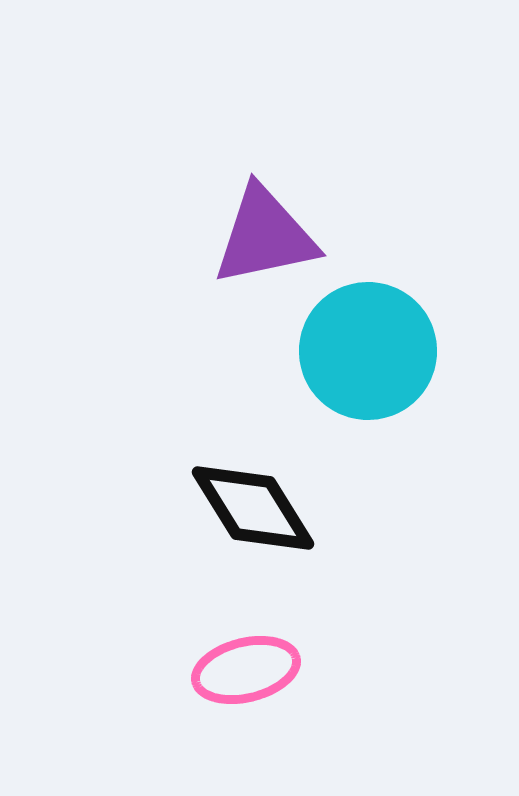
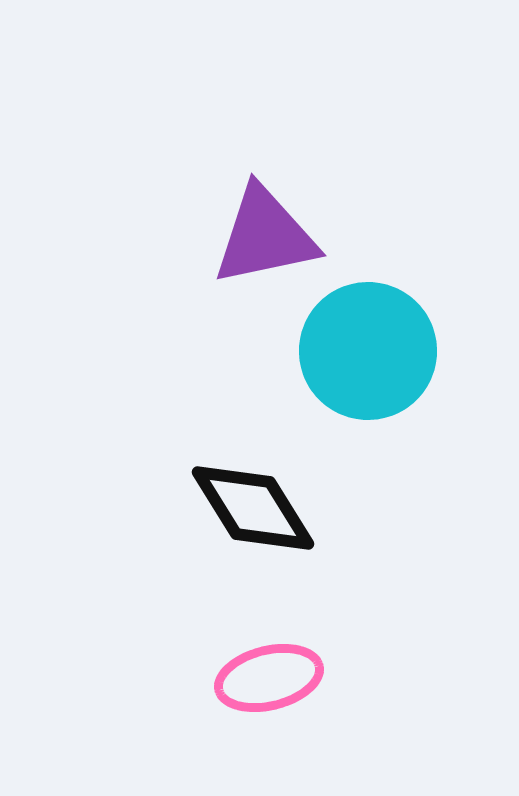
pink ellipse: moved 23 px right, 8 px down
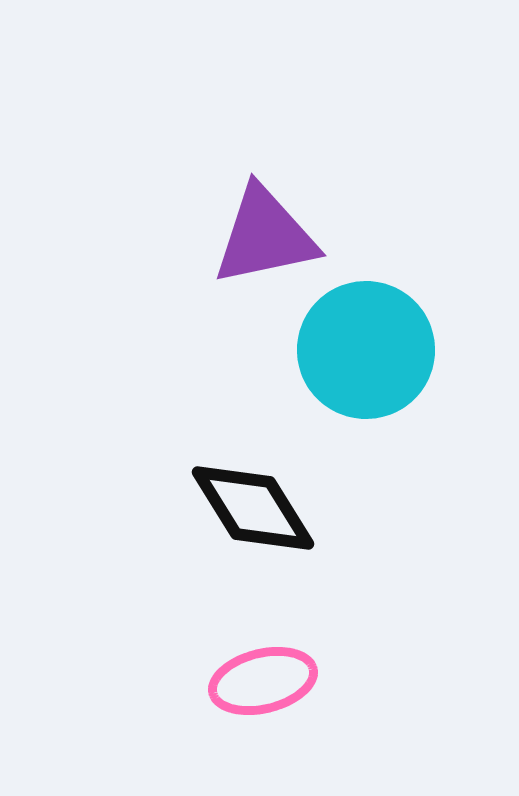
cyan circle: moved 2 px left, 1 px up
pink ellipse: moved 6 px left, 3 px down
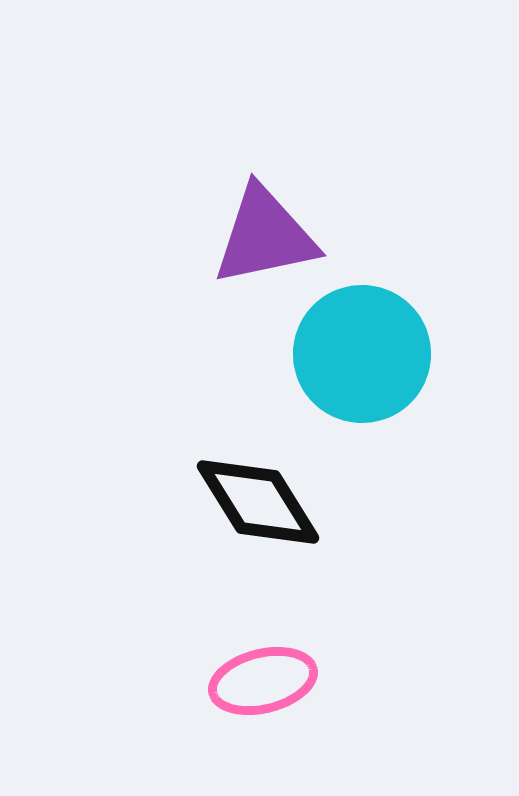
cyan circle: moved 4 px left, 4 px down
black diamond: moved 5 px right, 6 px up
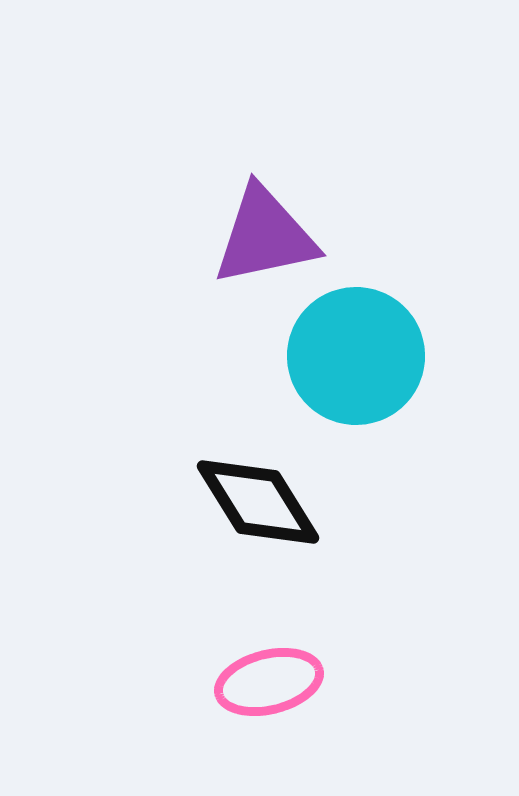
cyan circle: moved 6 px left, 2 px down
pink ellipse: moved 6 px right, 1 px down
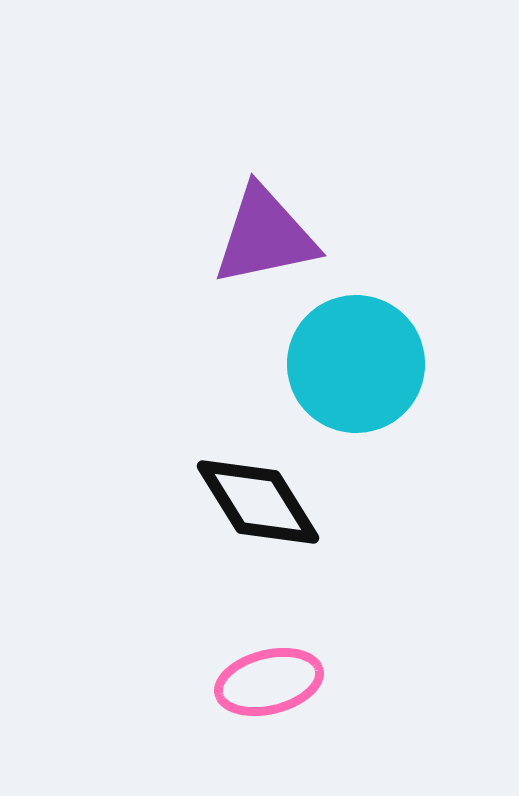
cyan circle: moved 8 px down
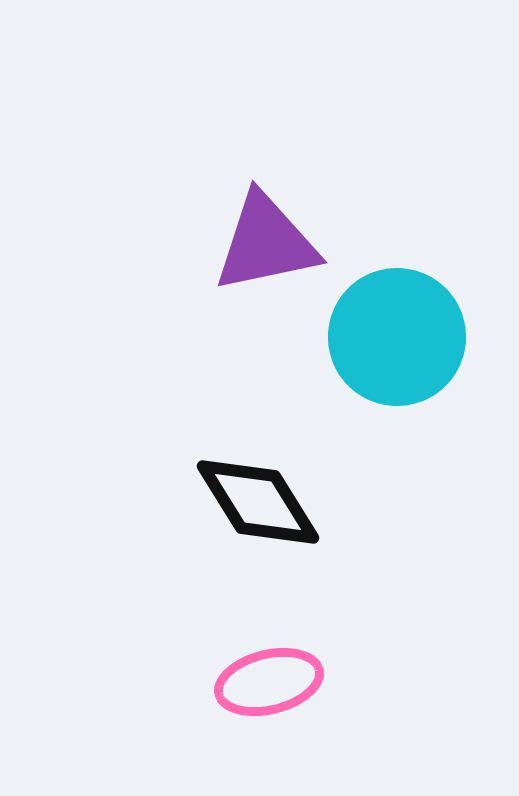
purple triangle: moved 1 px right, 7 px down
cyan circle: moved 41 px right, 27 px up
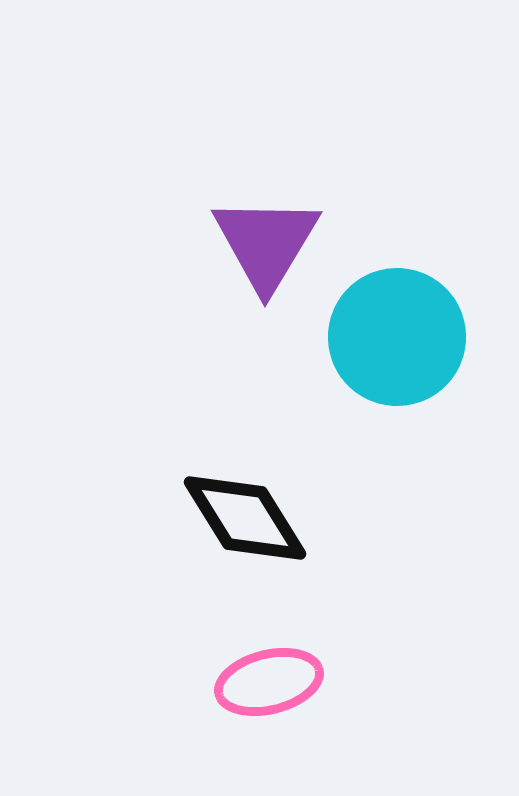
purple triangle: rotated 47 degrees counterclockwise
black diamond: moved 13 px left, 16 px down
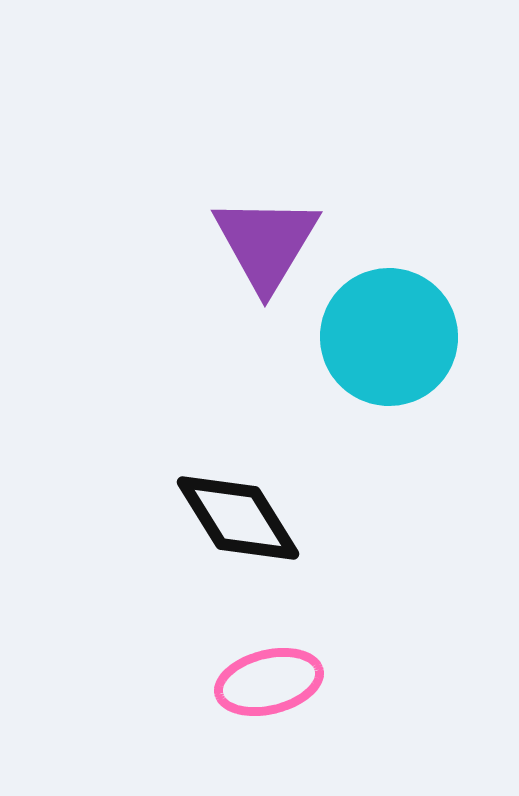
cyan circle: moved 8 px left
black diamond: moved 7 px left
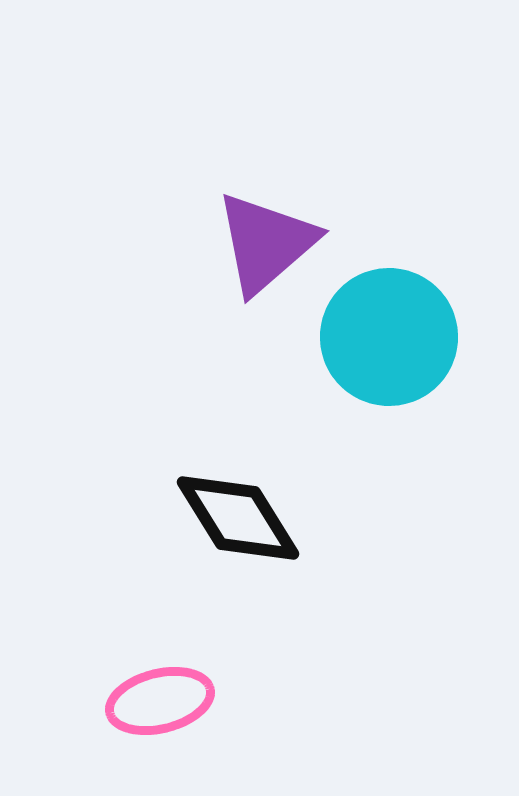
purple triangle: rotated 18 degrees clockwise
pink ellipse: moved 109 px left, 19 px down
